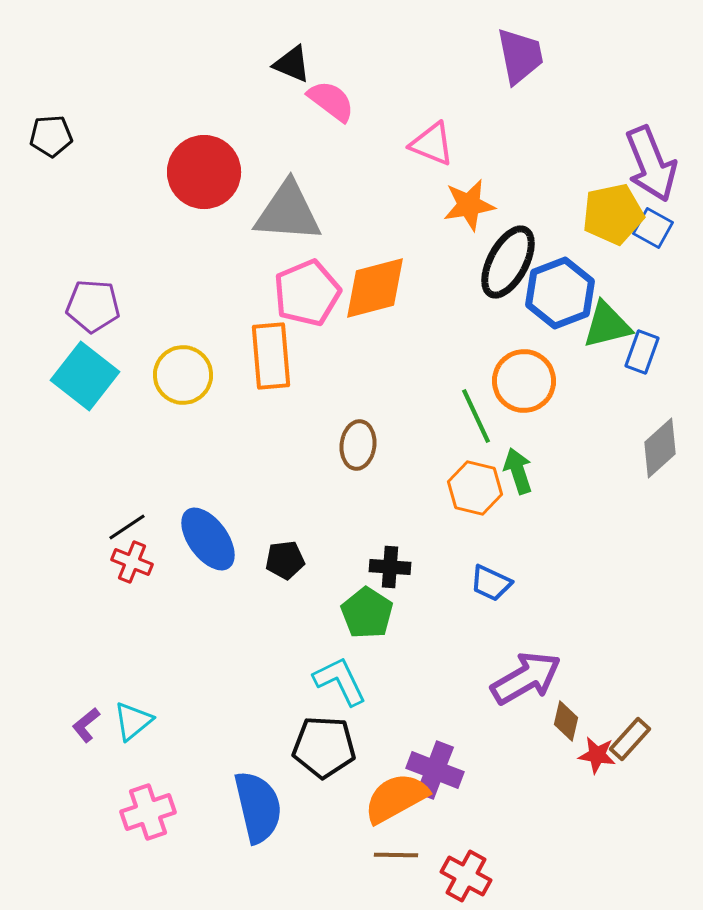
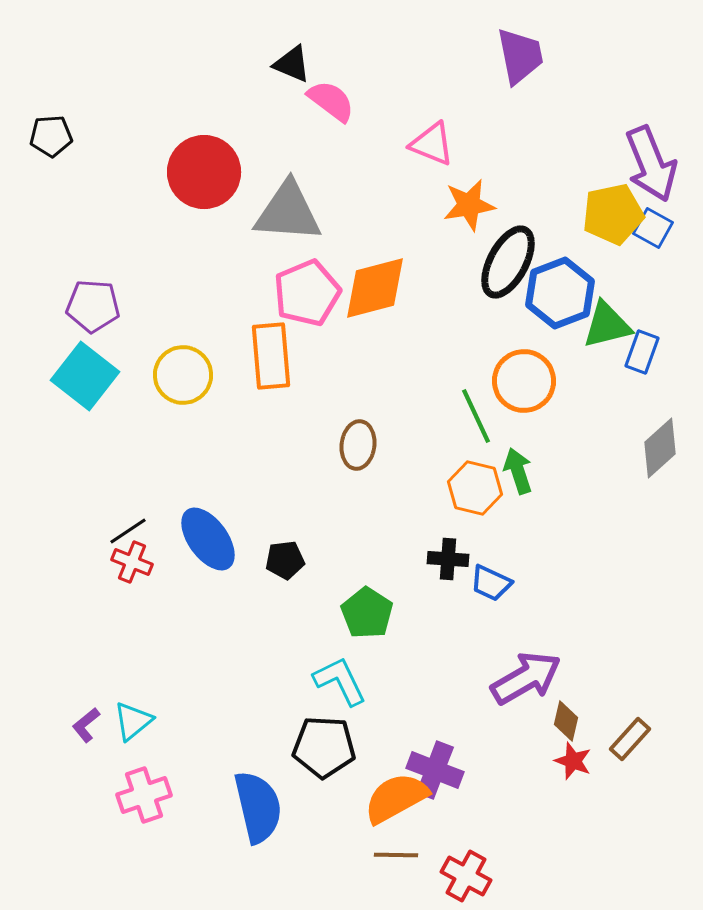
black line at (127, 527): moved 1 px right, 4 px down
black cross at (390, 567): moved 58 px right, 8 px up
red star at (597, 755): moved 24 px left, 6 px down; rotated 12 degrees clockwise
pink cross at (148, 812): moved 4 px left, 17 px up
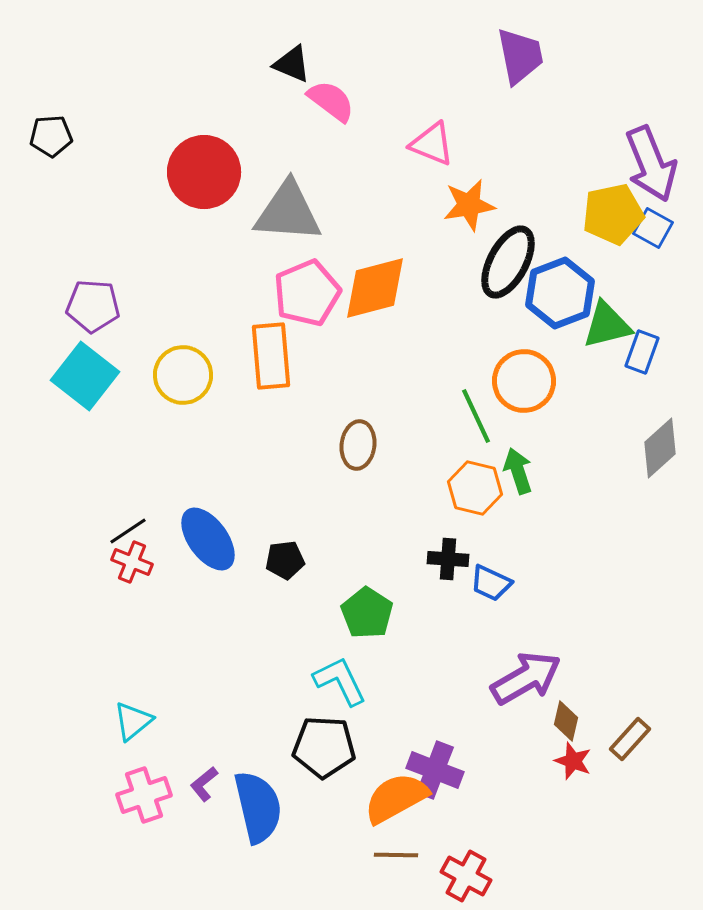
purple L-shape at (86, 725): moved 118 px right, 59 px down
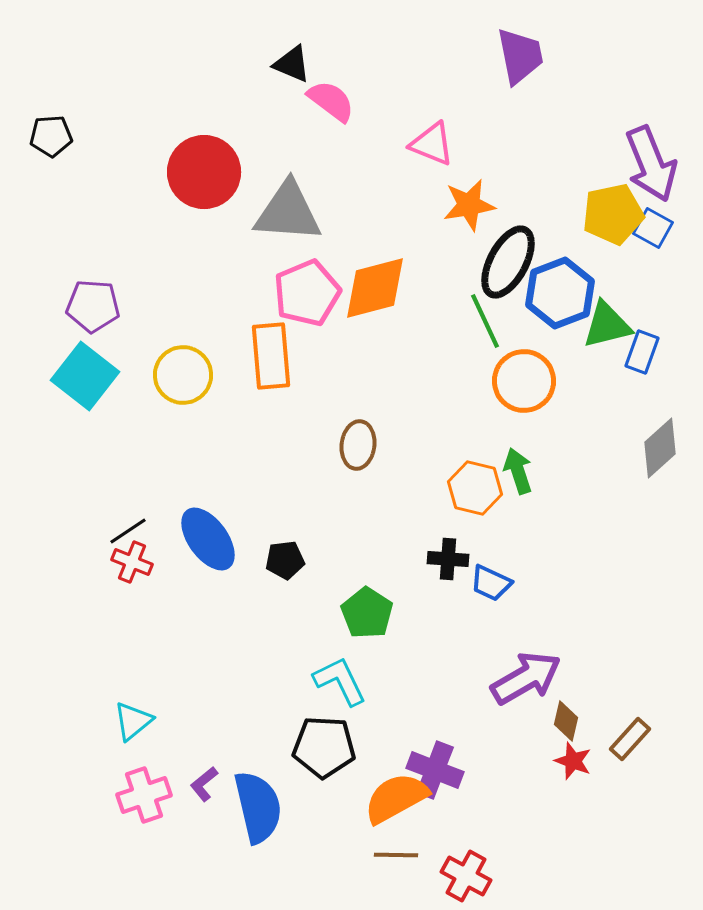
green line at (476, 416): moved 9 px right, 95 px up
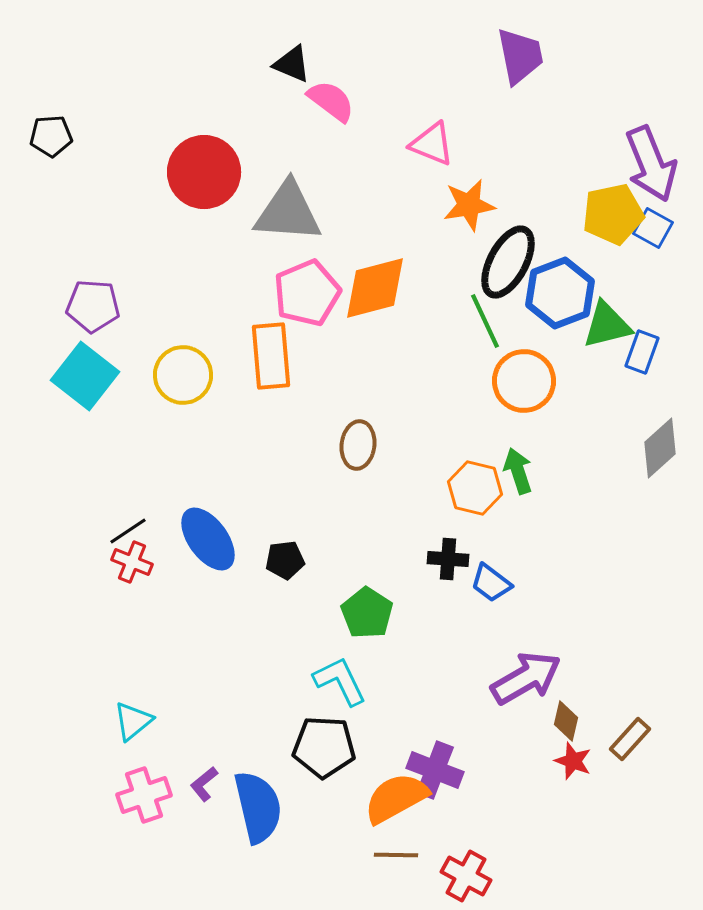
blue trapezoid at (491, 583): rotated 12 degrees clockwise
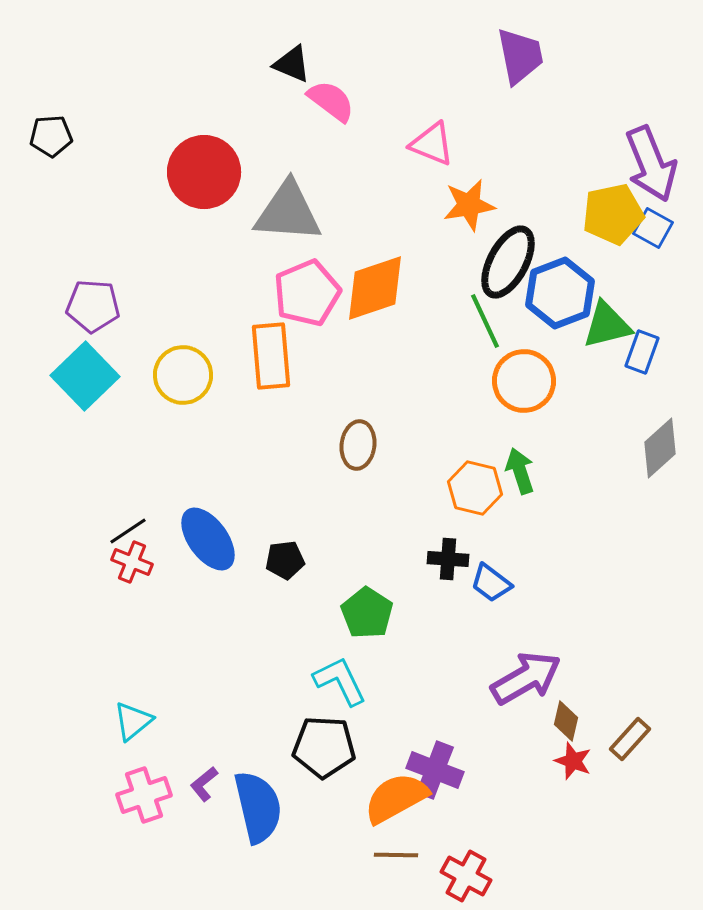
orange diamond at (375, 288): rotated 4 degrees counterclockwise
cyan square at (85, 376): rotated 8 degrees clockwise
green arrow at (518, 471): moved 2 px right
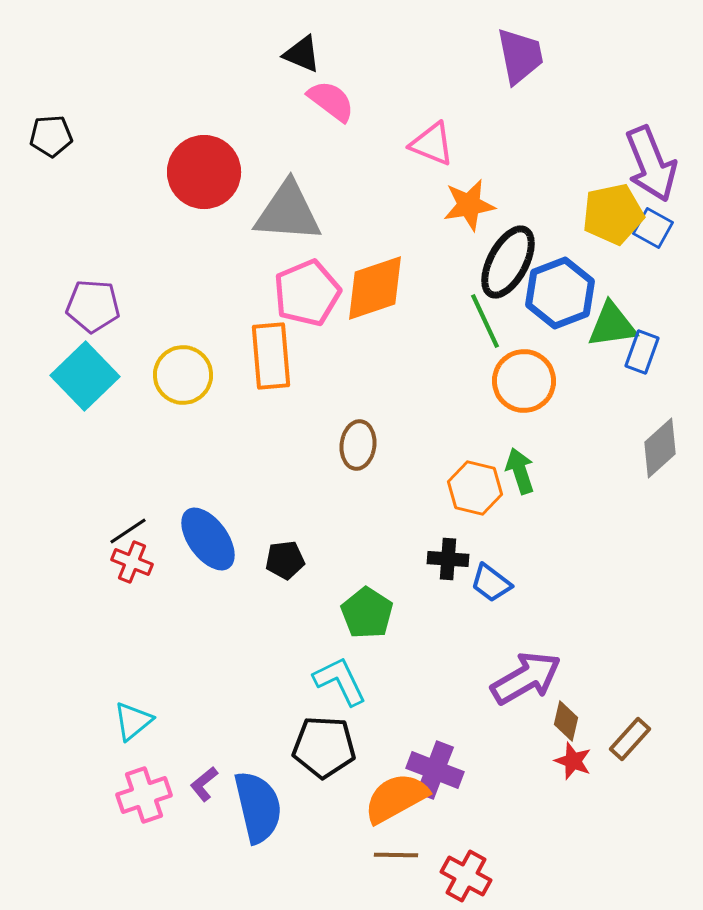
black triangle at (292, 64): moved 10 px right, 10 px up
green triangle at (607, 325): moved 5 px right; rotated 6 degrees clockwise
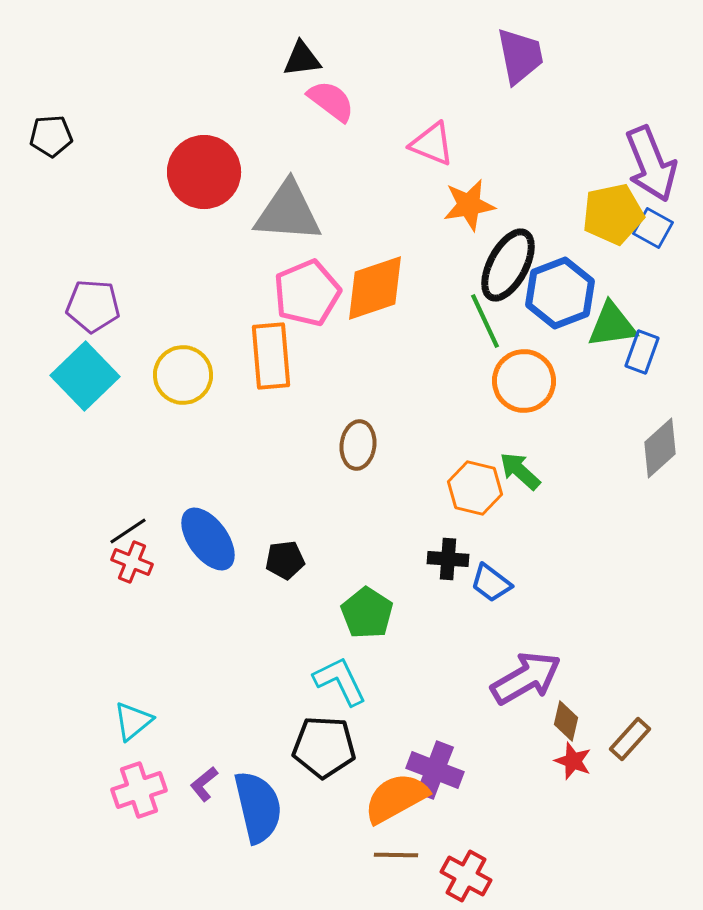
black triangle at (302, 54): moved 5 px down; rotated 30 degrees counterclockwise
black ellipse at (508, 262): moved 3 px down
green arrow at (520, 471): rotated 30 degrees counterclockwise
pink cross at (144, 795): moved 5 px left, 5 px up
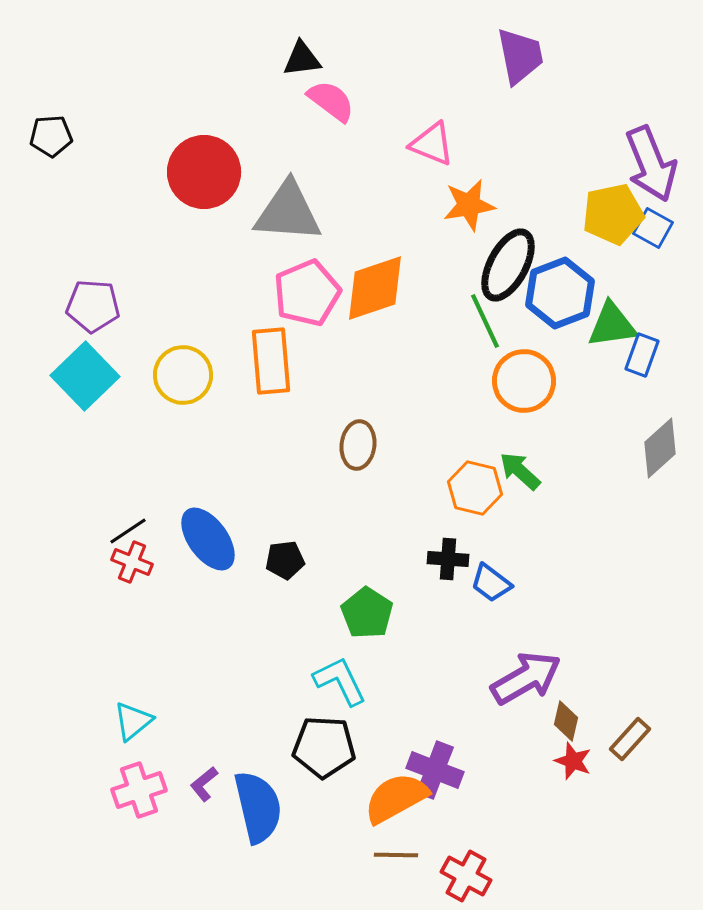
blue rectangle at (642, 352): moved 3 px down
orange rectangle at (271, 356): moved 5 px down
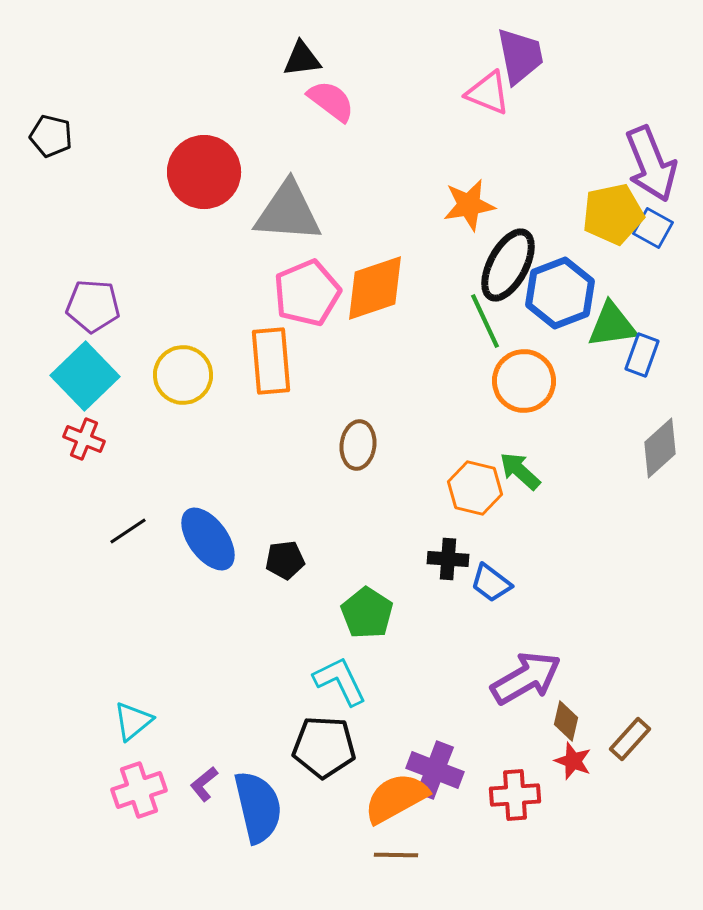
black pentagon at (51, 136): rotated 18 degrees clockwise
pink triangle at (432, 144): moved 56 px right, 51 px up
red cross at (132, 562): moved 48 px left, 123 px up
red cross at (466, 876): moved 49 px right, 81 px up; rotated 33 degrees counterclockwise
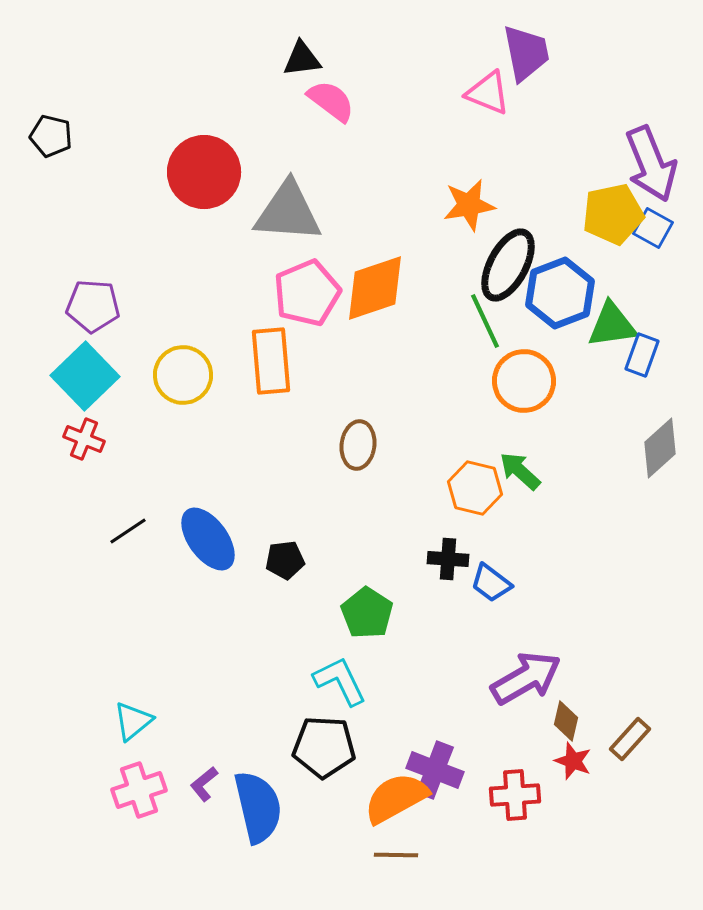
purple trapezoid at (520, 56): moved 6 px right, 3 px up
